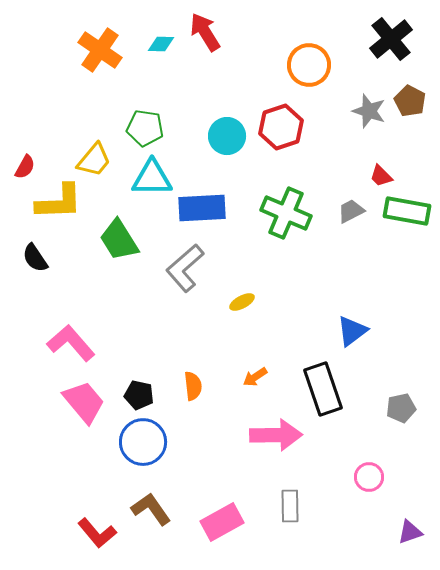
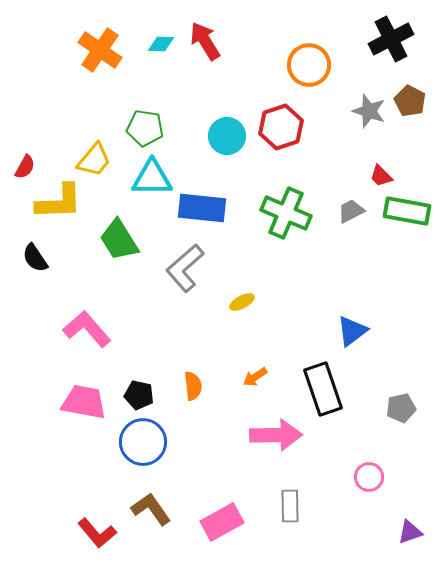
red arrow: moved 9 px down
black cross: rotated 12 degrees clockwise
blue rectangle: rotated 9 degrees clockwise
pink L-shape: moved 16 px right, 14 px up
pink trapezoid: rotated 39 degrees counterclockwise
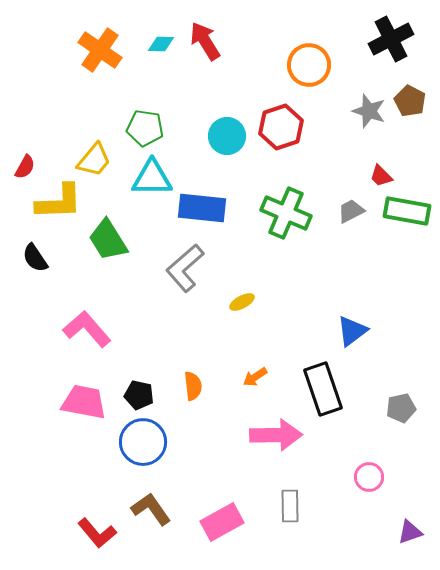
green trapezoid: moved 11 px left
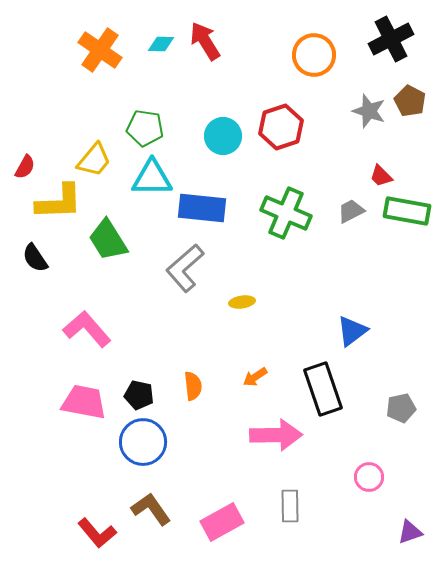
orange circle: moved 5 px right, 10 px up
cyan circle: moved 4 px left
yellow ellipse: rotated 20 degrees clockwise
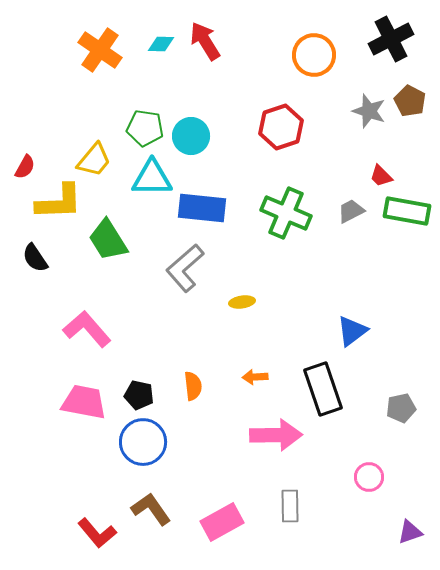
cyan circle: moved 32 px left
orange arrow: rotated 30 degrees clockwise
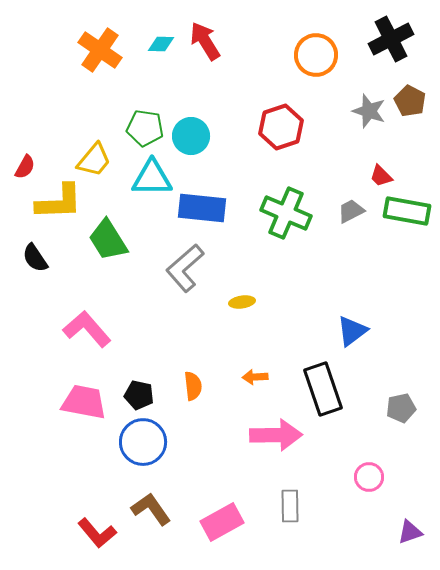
orange circle: moved 2 px right
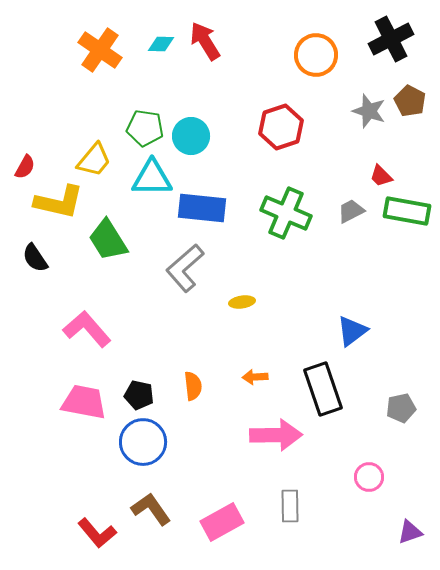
yellow L-shape: rotated 15 degrees clockwise
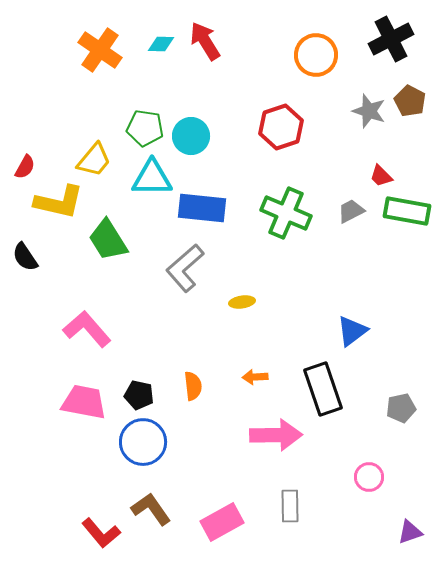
black semicircle: moved 10 px left, 1 px up
red L-shape: moved 4 px right
